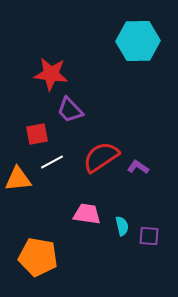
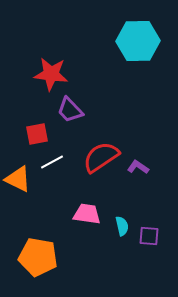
orange triangle: rotated 32 degrees clockwise
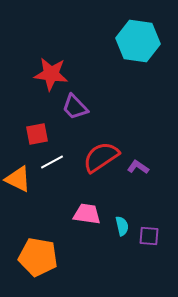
cyan hexagon: rotated 9 degrees clockwise
purple trapezoid: moved 5 px right, 3 px up
